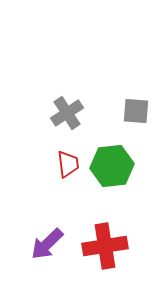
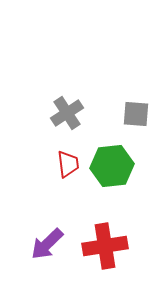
gray square: moved 3 px down
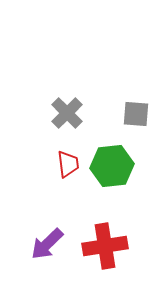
gray cross: rotated 12 degrees counterclockwise
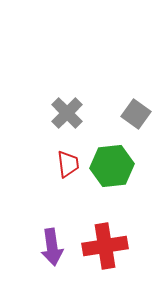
gray square: rotated 32 degrees clockwise
purple arrow: moved 5 px right, 3 px down; rotated 54 degrees counterclockwise
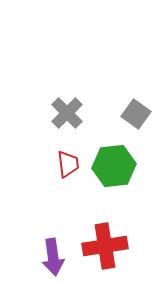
green hexagon: moved 2 px right
purple arrow: moved 1 px right, 10 px down
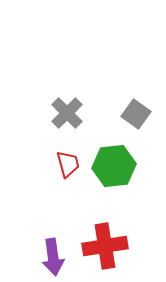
red trapezoid: rotated 8 degrees counterclockwise
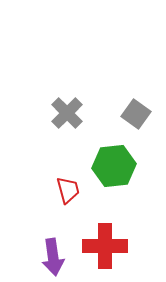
red trapezoid: moved 26 px down
red cross: rotated 9 degrees clockwise
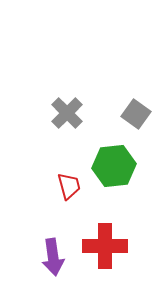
red trapezoid: moved 1 px right, 4 px up
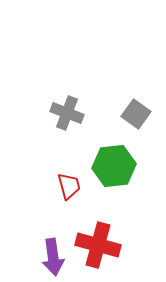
gray cross: rotated 24 degrees counterclockwise
red cross: moved 7 px left, 1 px up; rotated 15 degrees clockwise
